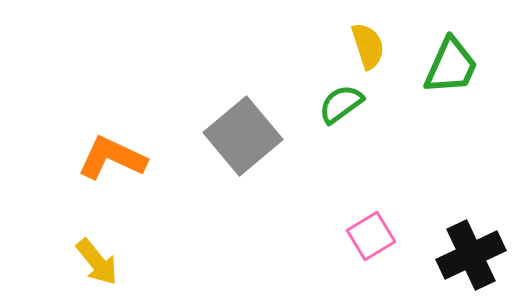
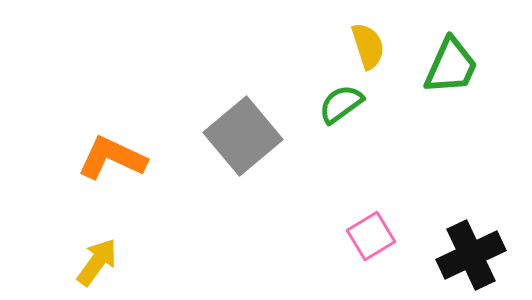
yellow arrow: rotated 105 degrees counterclockwise
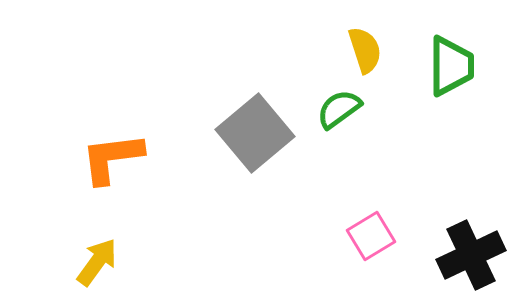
yellow semicircle: moved 3 px left, 4 px down
green trapezoid: rotated 24 degrees counterclockwise
green semicircle: moved 2 px left, 5 px down
gray square: moved 12 px right, 3 px up
orange L-shape: rotated 32 degrees counterclockwise
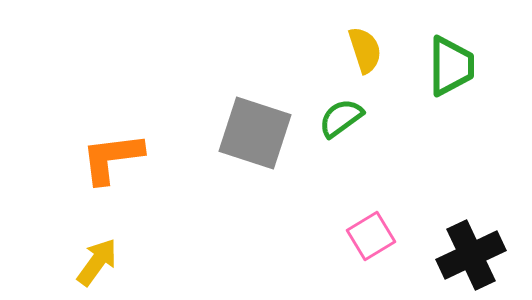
green semicircle: moved 2 px right, 9 px down
gray square: rotated 32 degrees counterclockwise
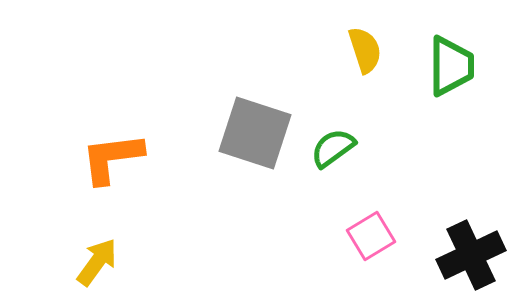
green semicircle: moved 8 px left, 30 px down
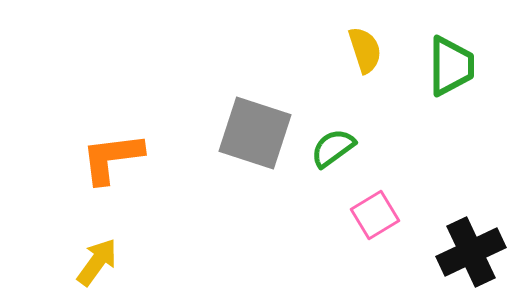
pink square: moved 4 px right, 21 px up
black cross: moved 3 px up
